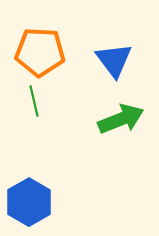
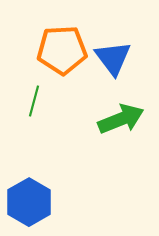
orange pentagon: moved 22 px right, 2 px up; rotated 6 degrees counterclockwise
blue triangle: moved 1 px left, 2 px up
green line: rotated 28 degrees clockwise
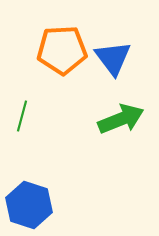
green line: moved 12 px left, 15 px down
blue hexagon: moved 3 px down; rotated 12 degrees counterclockwise
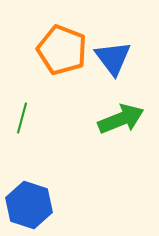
orange pentagon: rotated 24 degrees clockwise
green line: moved 2 px down
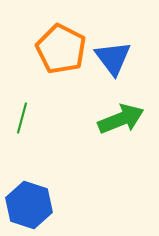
orange pentagon: moved 1 px left, 1 px up; rotated 6 degrees clockwise
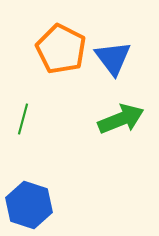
green line: moved 1 px right, 1 px down
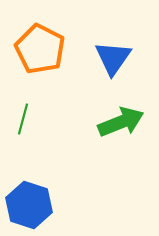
orange pentagon: moved 21 px left
blue triangle: rotated 12 degrees clockwise
green arrow: moved 3 px down
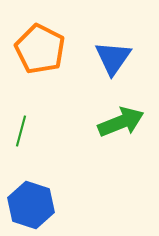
green line: moved 2 px left, 12 px down
blue hexagon: moved 2 px right
